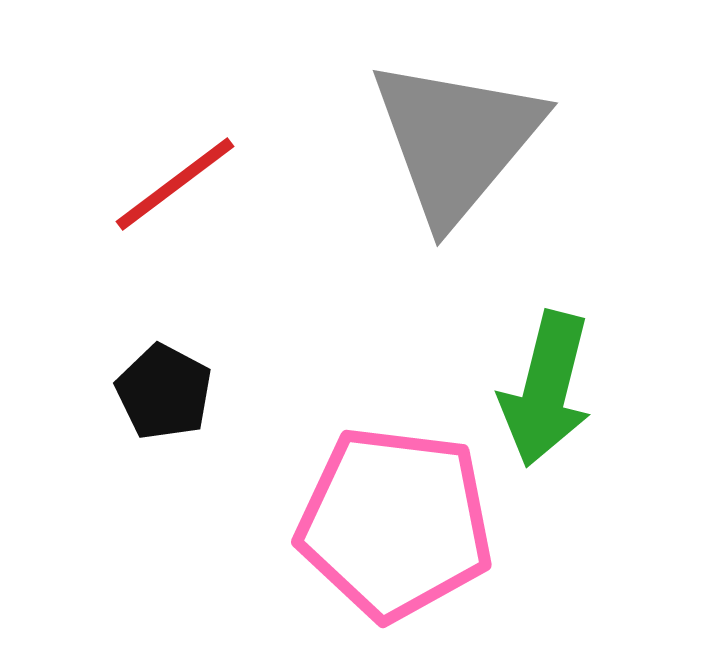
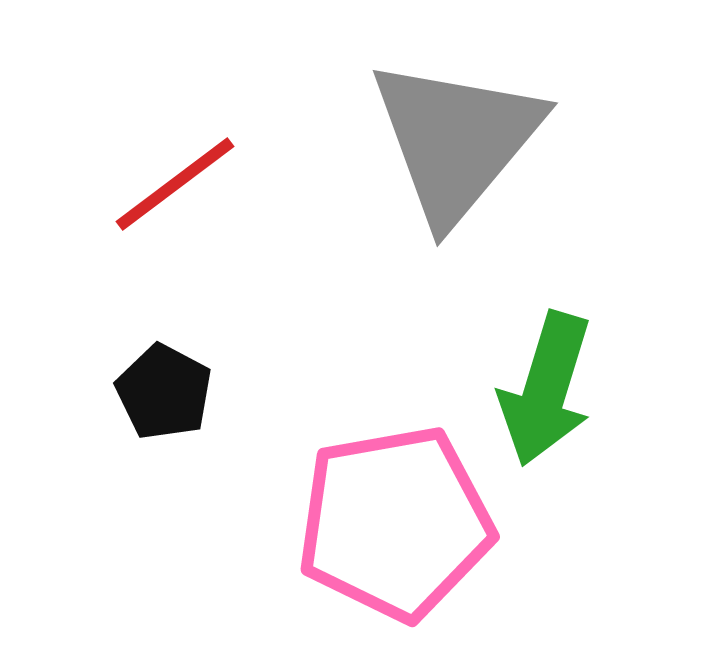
green arrow: rotated 3 degrees clockwise
pink pentagon: rotated 17 degrees counterclockwise
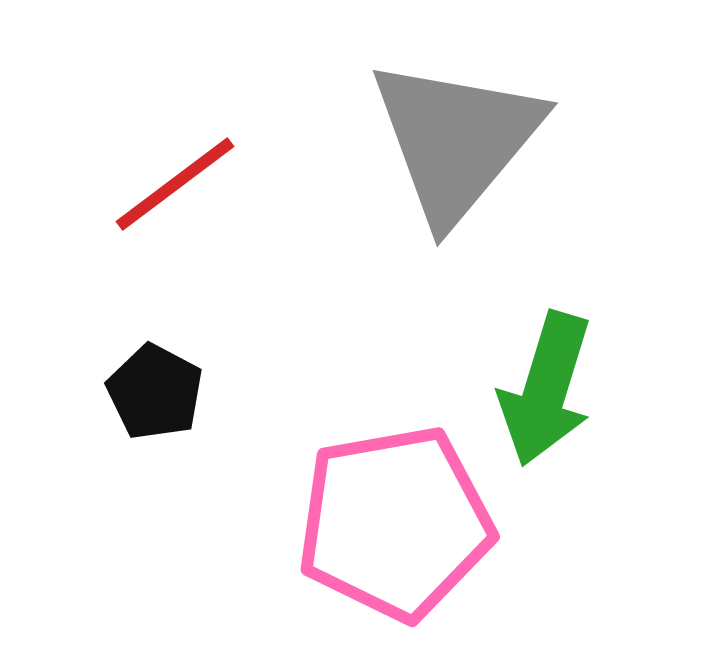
black pentagon: moved 9 px left
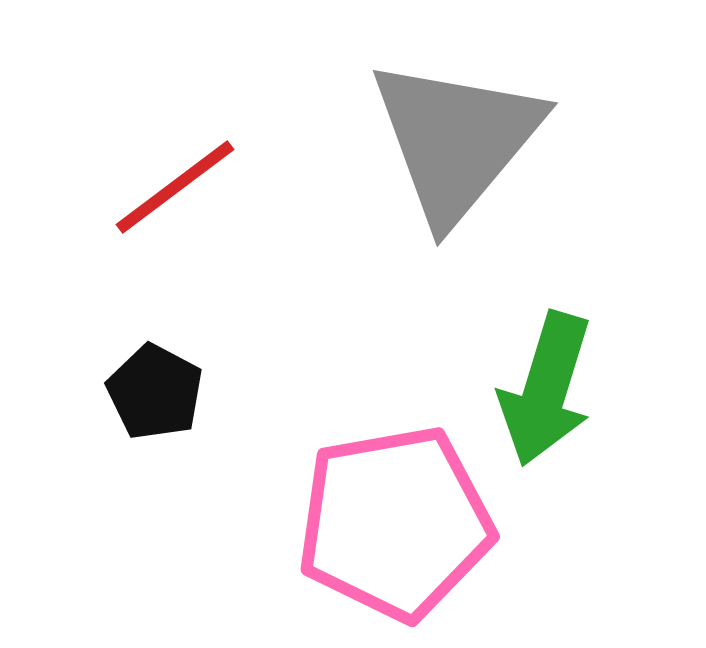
red line: moved 3 px down
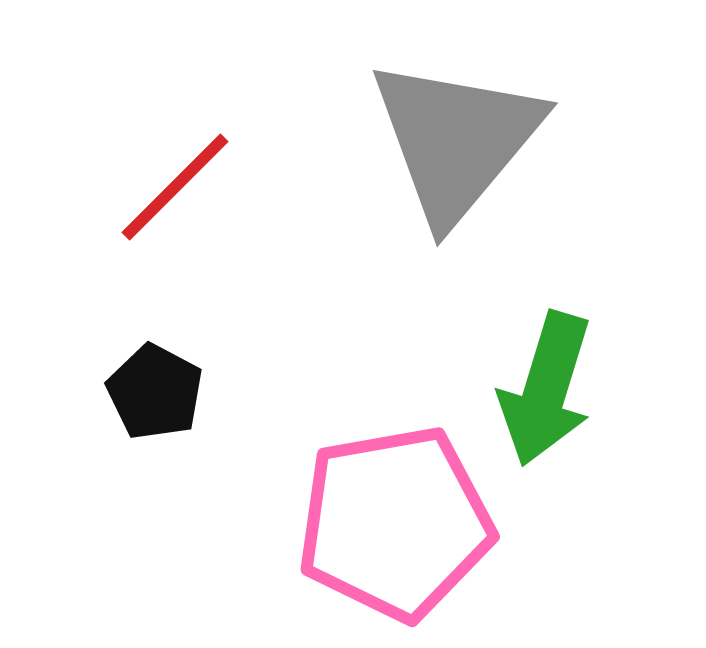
red line: rotated 8 degrees counterclockwise
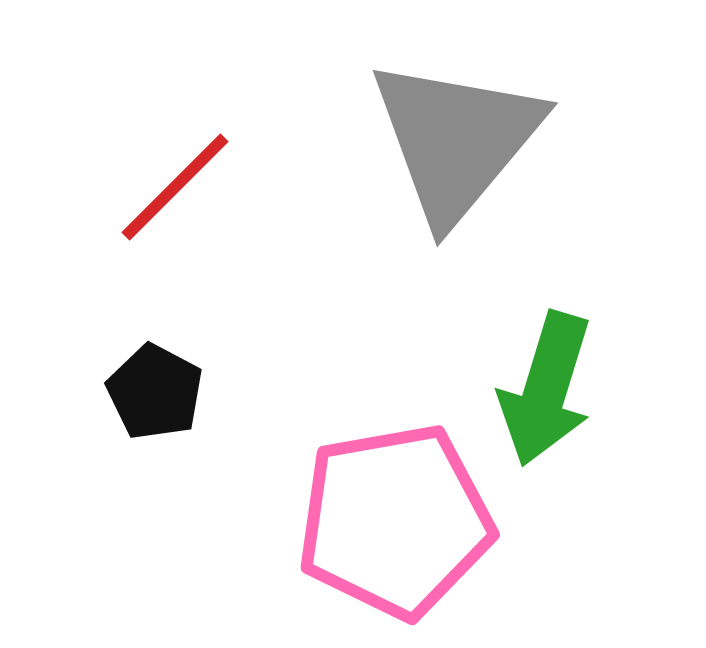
pink pentagon: moved 2 px up
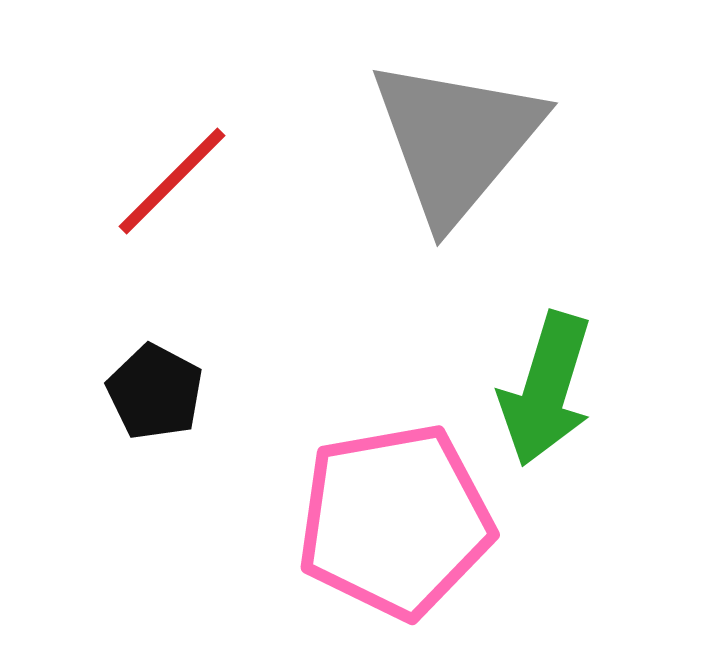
red line: moved 3 px left, 6 px up
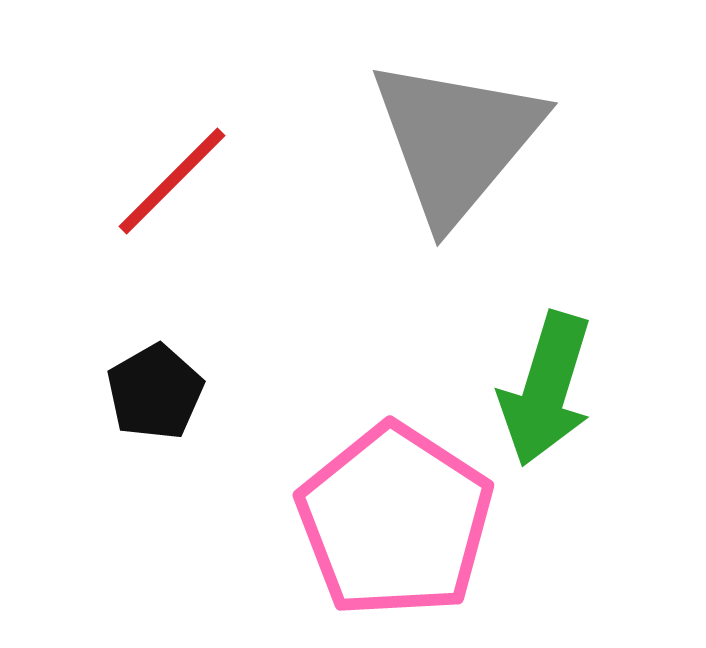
black pentagon: rotated 14 degrees clockwise
pink pentagon: rotated 29 degrees counterclockwise
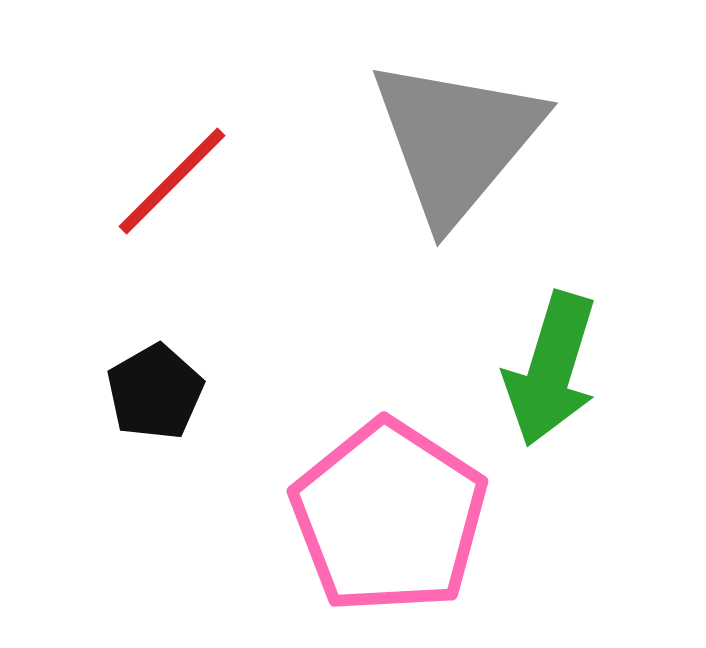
green arrow: moved 5 px right, 20 px up
pink pentagon: moved 6 px left, 4 px up
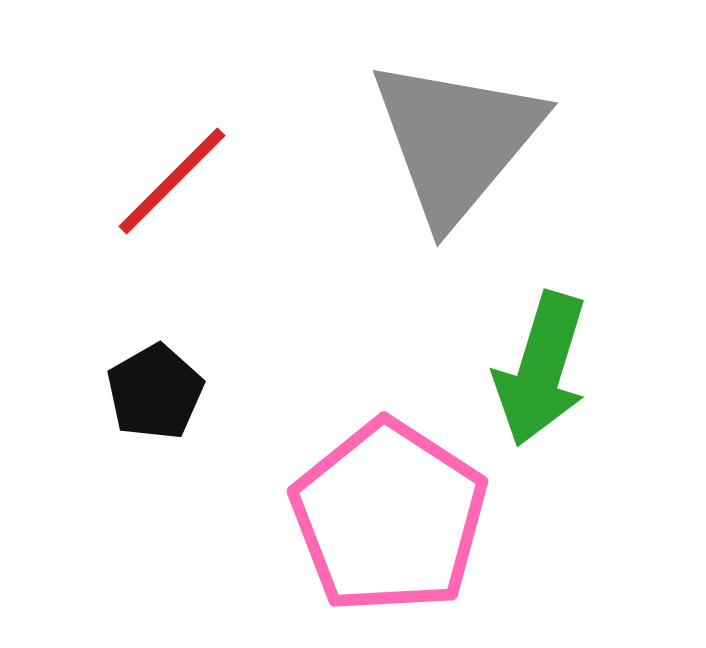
green arrow: moved 10 px left
